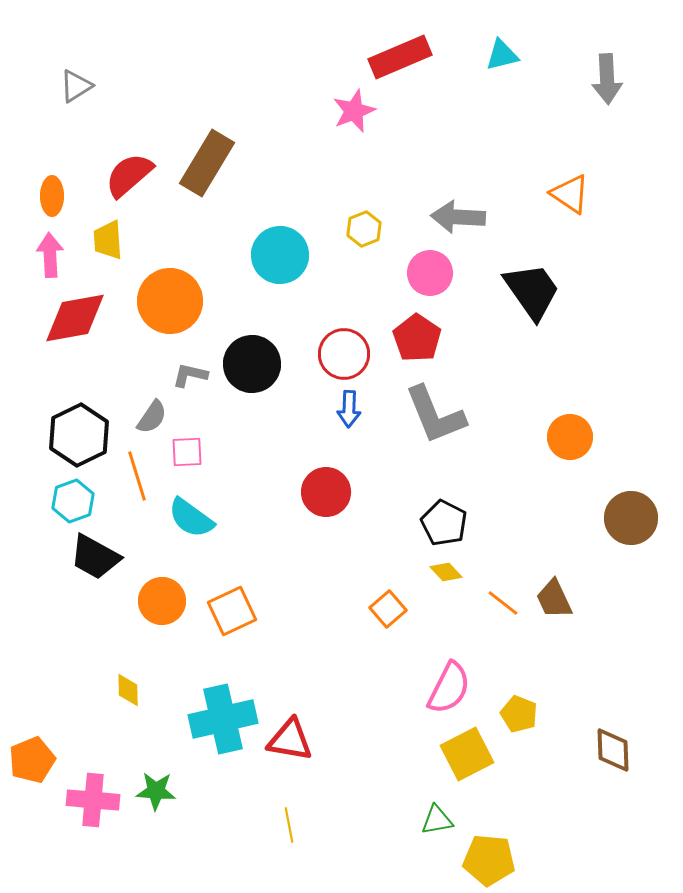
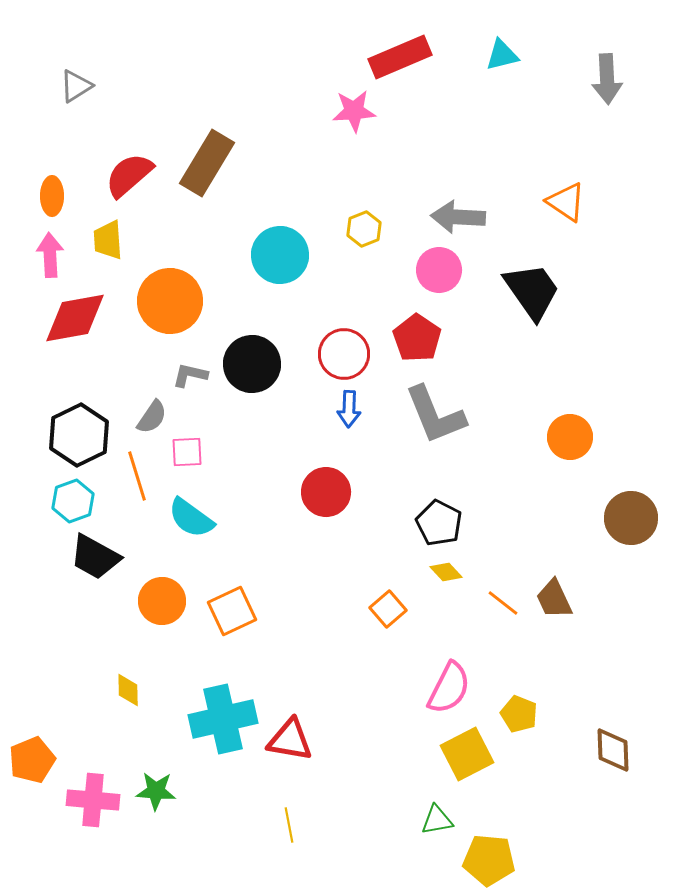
pink star at (354, 111): rotated 18 degrees clockwise
orange triangle at (570, 194): moved 4 px left, 8 px down
pink circle at (430, 273): moved 9 px right, 3 px up
black pentagon at (444, 523): moved 5 px left
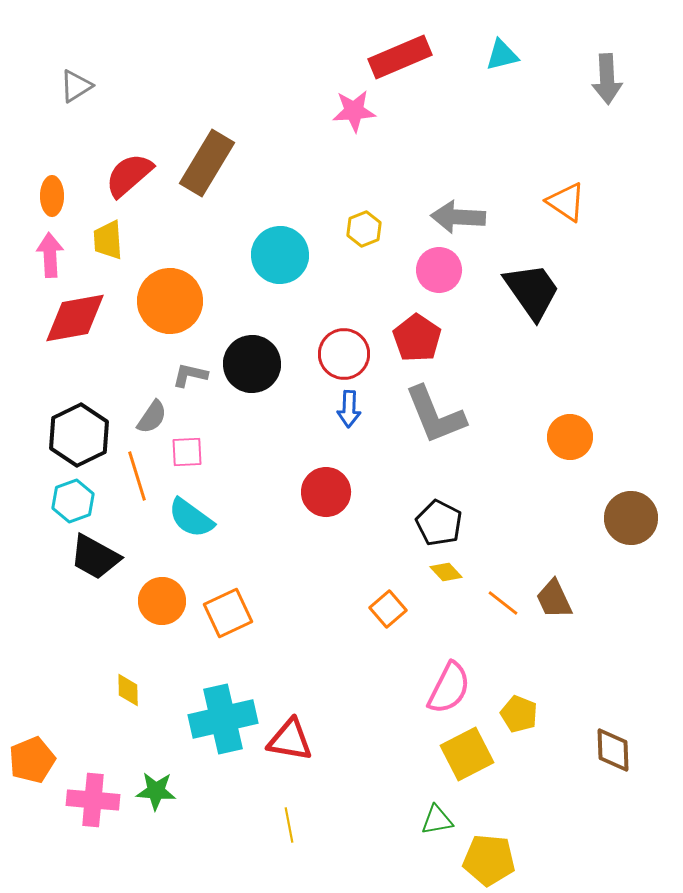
orange square at (232, 611): moved 4 px left, 2 px down
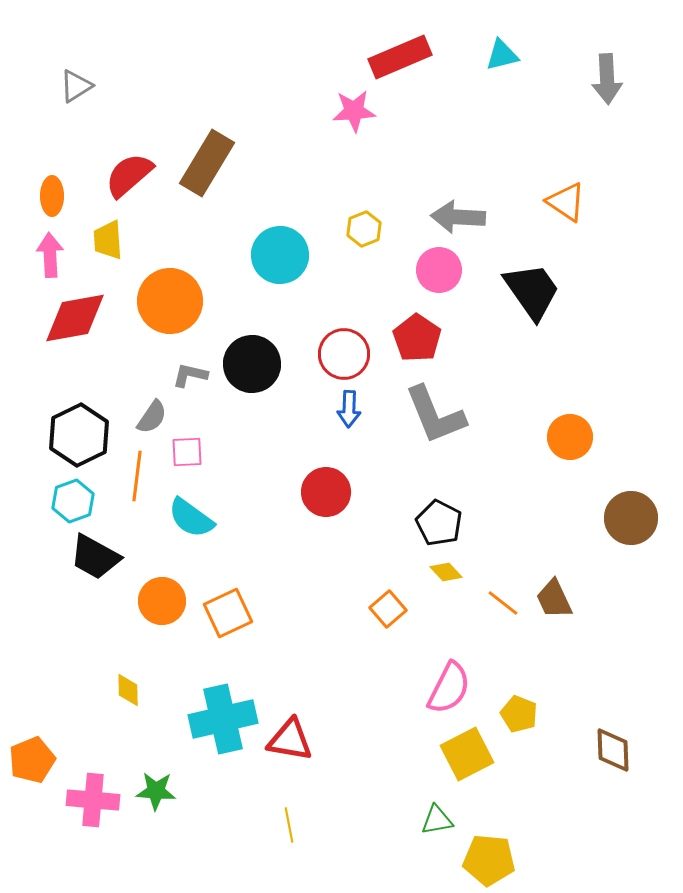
orange line at (137, 476): rotated 24 degrees clockwise
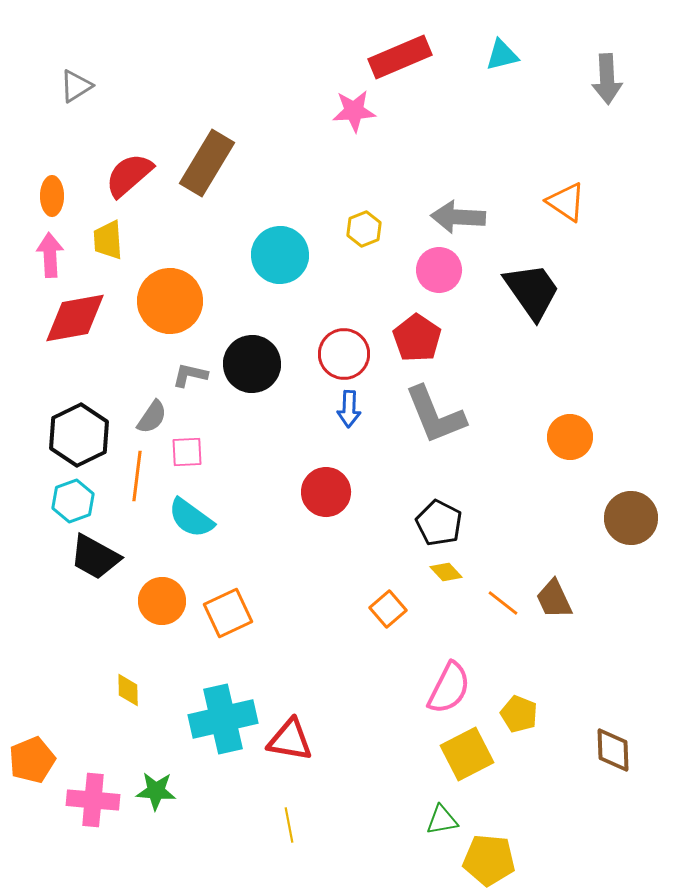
green triangle at (437, 820): moved 5 px right
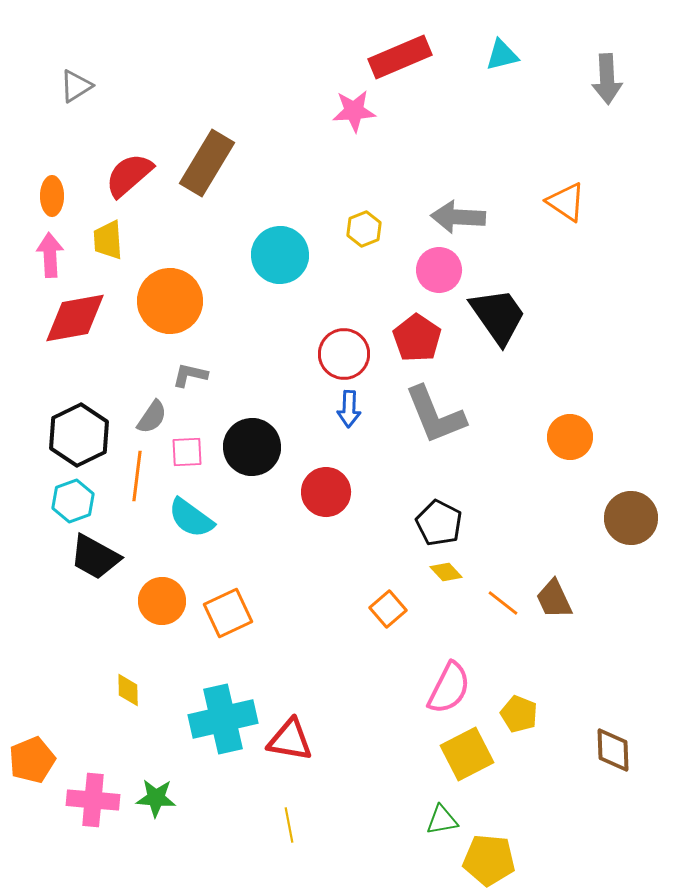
black trapezoid at (532, 291): moved 34 px left, 25 px down
black circle at (252, 364): moved 83 px down
green star at (156, 791): moved 7 px down
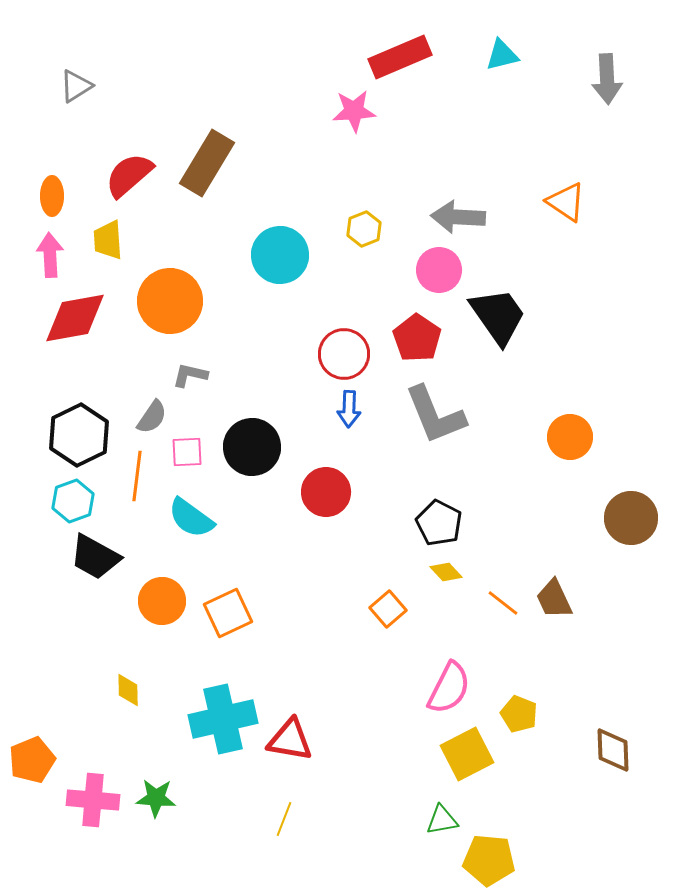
yellow line at (289, 825): moved 5 px left, 6 px up; rotated 32 degrees clockwise
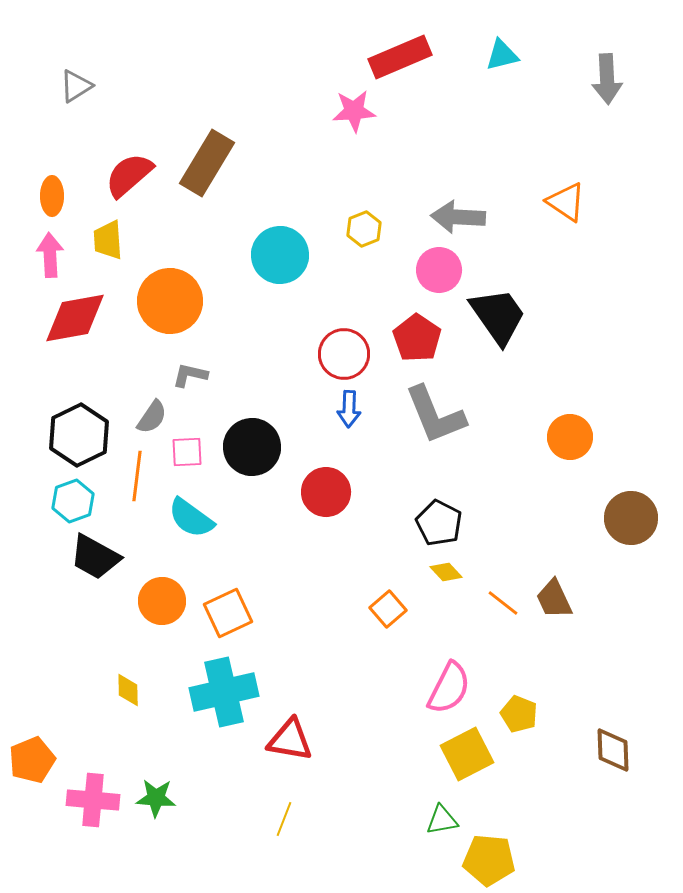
cyan cross at (223, 719): moved 1 px right, 27 px up
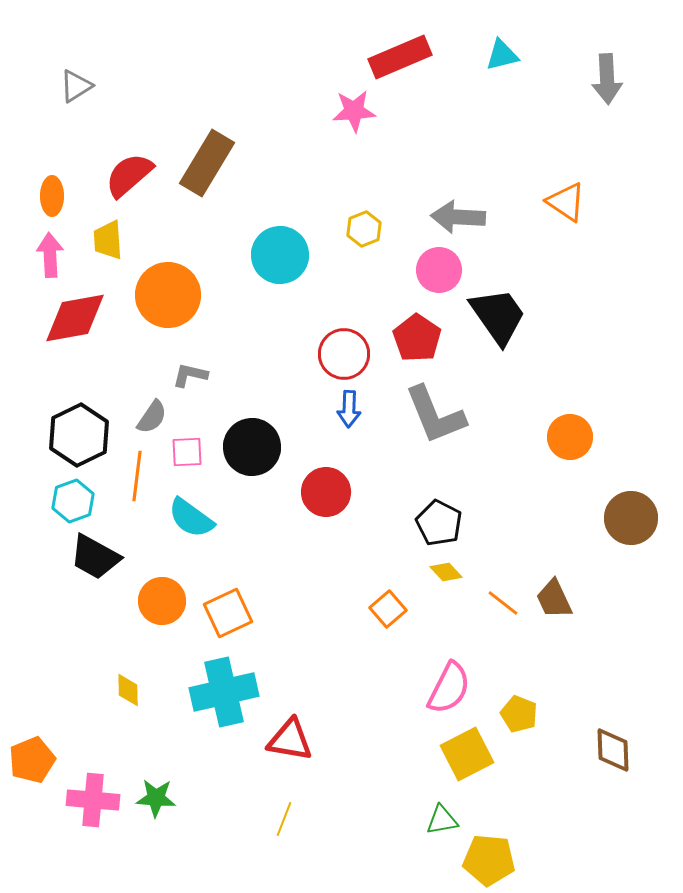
orange circle at (170, 301): moved 2 px left, 6 px up
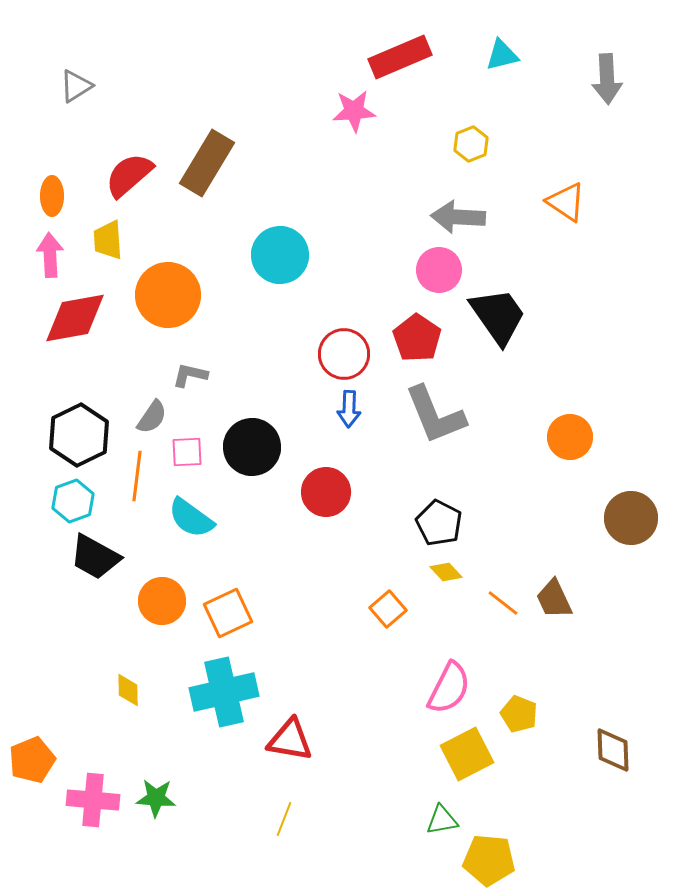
yellow hexagon at (364, 229): moved 107 px right, 85 px up
